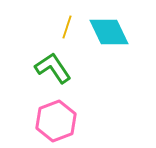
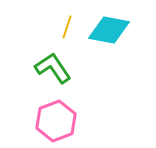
cyan diamond: moved 2 px up; rotated 54 degrees counterclockwise
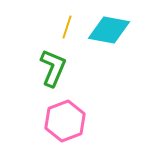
green L-shape: rotated 57 degrees clockwise
pink hexagon: moved 9 px right
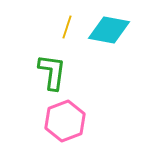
green L-shape: moved 1 px left, 4 px down; rotated 15 degrees counterclockwise
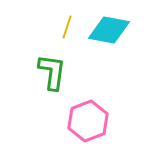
pink hexagon: moved 23 px right
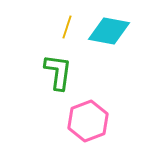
cyan diamond: moved 1 px down
green L-shape: moved 6 px right
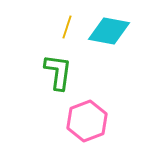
pink hexagon: moved 1 px left
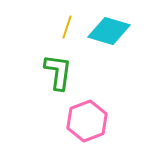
cyan diamond: rotated 6 degrees clockwise
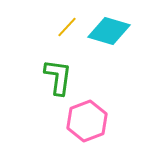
yellow line: rotated 25 degrees clockwise
green L-shape: moved 5 px down
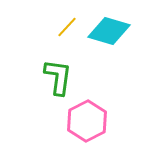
pink hexagon: rotated 6 degrees counterclockwise
